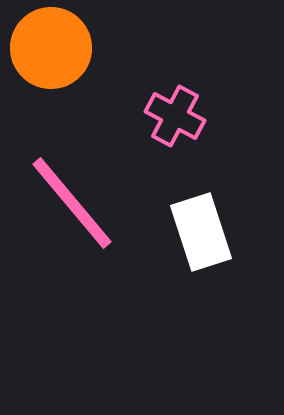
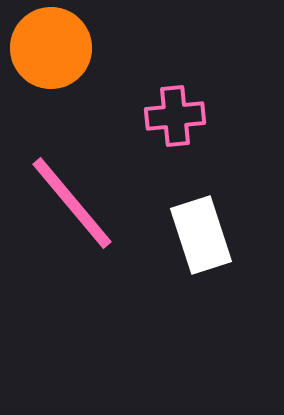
pink cross: rotated 34 degrees counterclockwise
white rectangle: moved 3 px down
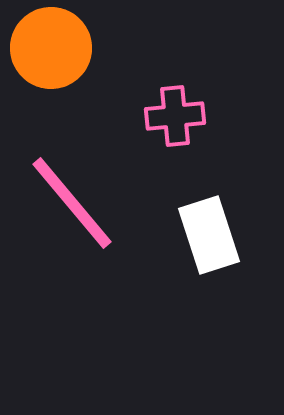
white rectangle: moved 8 px right
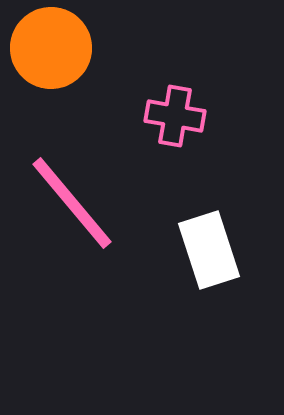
pink cross: rotated 16 degrees clockwise
white rectangle: moved 15 px down
